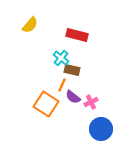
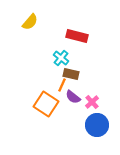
yellow semicircle: moved 3 px up
red rectangle: moved 1 px down
brown rectangle: moved 1 px left, 4 px down
pink cross: moved 1 px right; rotated 16 degrees counterclockwise
blue circle: moved 4 px left, 4 px up
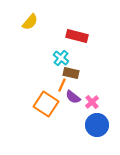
brown rectangle: moved 1 px up
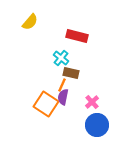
purple semicircle: moved 10 px left; rotated 63 degrees clockwise
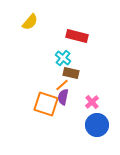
cyan cross: moved 2 px right
orange line: rotated 24 degrees clockwise
orange square: rotated 15 degrees counterclockwise
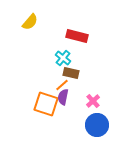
pink cross: moved 1 px right, 1 px up
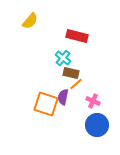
yellow semicircle: moved 1 px up
orange line: moved 14 px right, 1 px up
pink cross: rotated 24 degrees counterclockwise
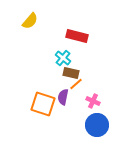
orange square: moved 3 px left
